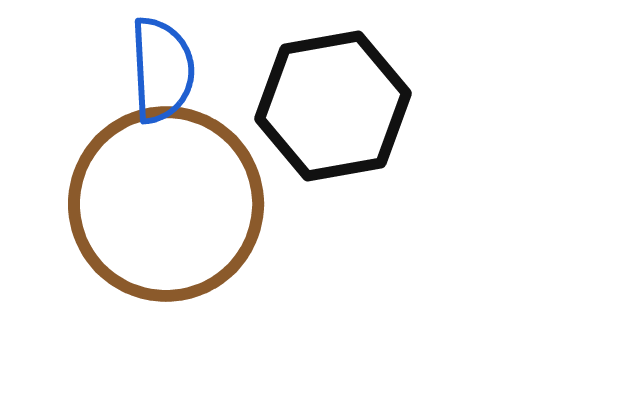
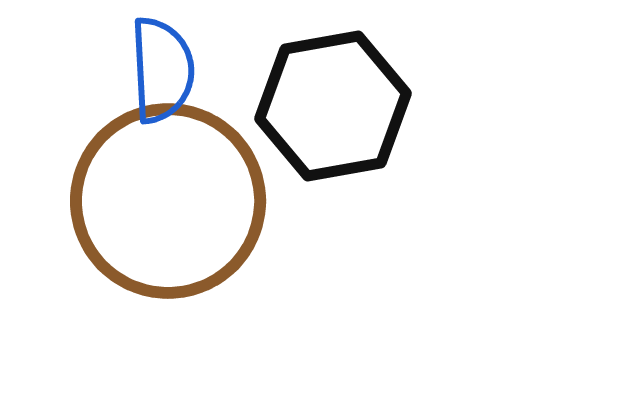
brown circle: moved 2 px right, 3 px up
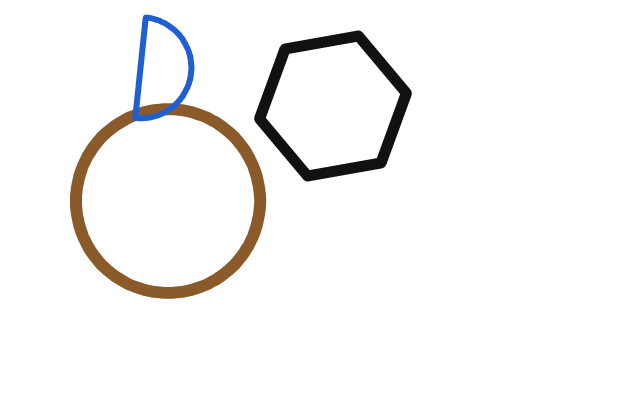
blue semicircle: rotated 9 degrees clockwise
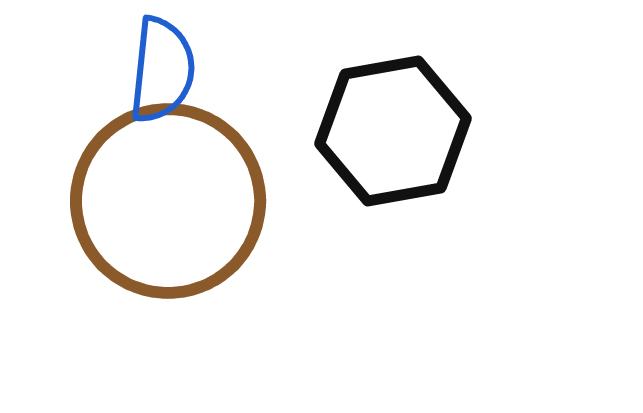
black hexagon: moved 60 px right, 25 px down
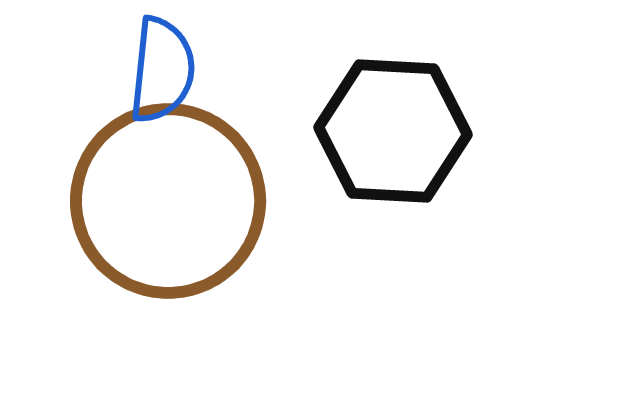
black hexagon: rotated 13 degrees clockwise
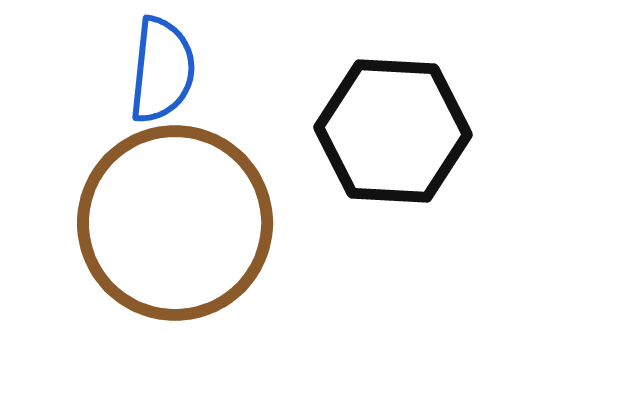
brown circle: moved 7 px right, 22 px down
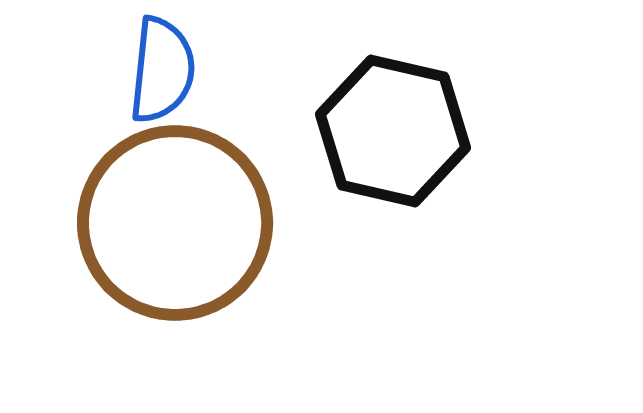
black hexagon: rotated 10 degrees clockwise
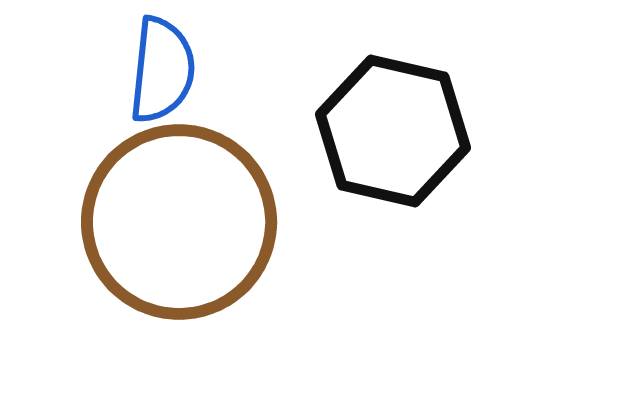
brown circle: moved 4 px right, 1 px up
